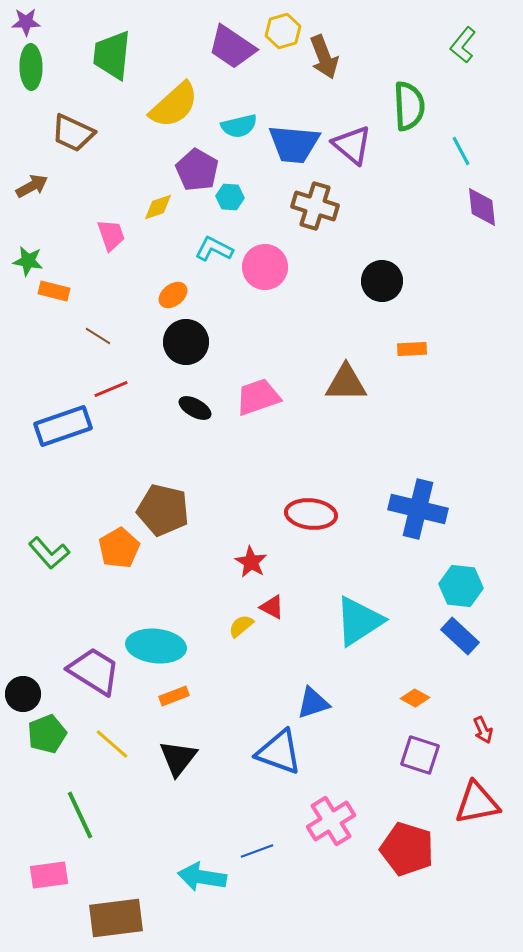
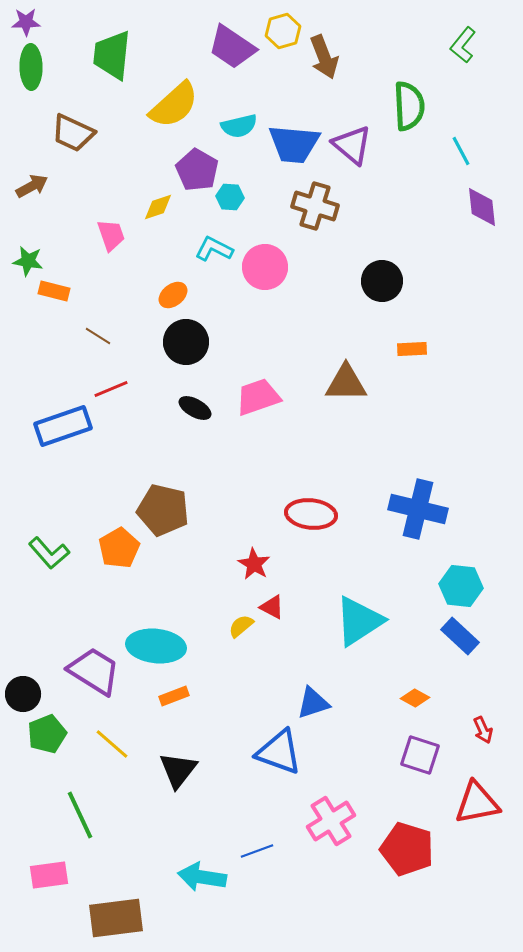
red star at (251, 562): moved 3 px right, 2 px down
black triangle at (178, 758): moved 12 px down
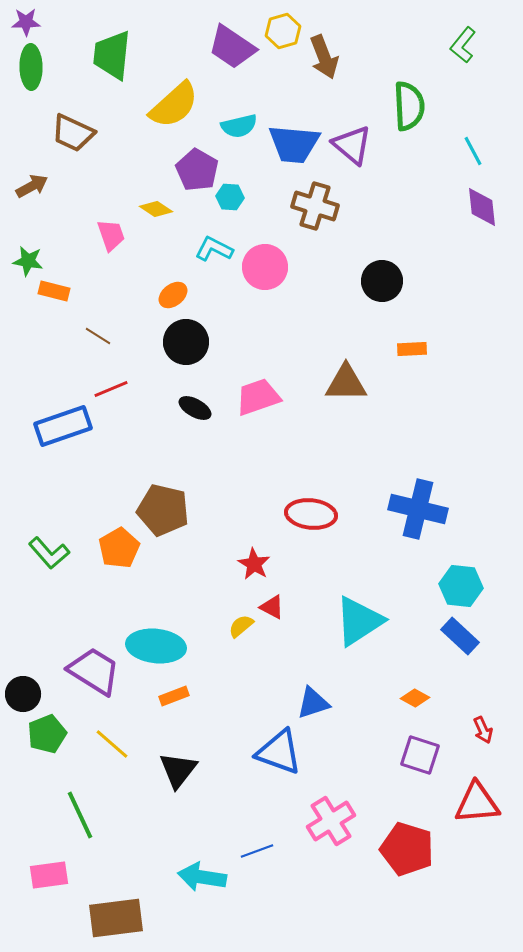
cyan line at (461, 151): moved 12 px right
yellow diamond at (158, 207): moved 2 px left, 2 px down; rotated 52 degrees clockwise
red triangle at (477, 803): rotated 6 degrees clockwise
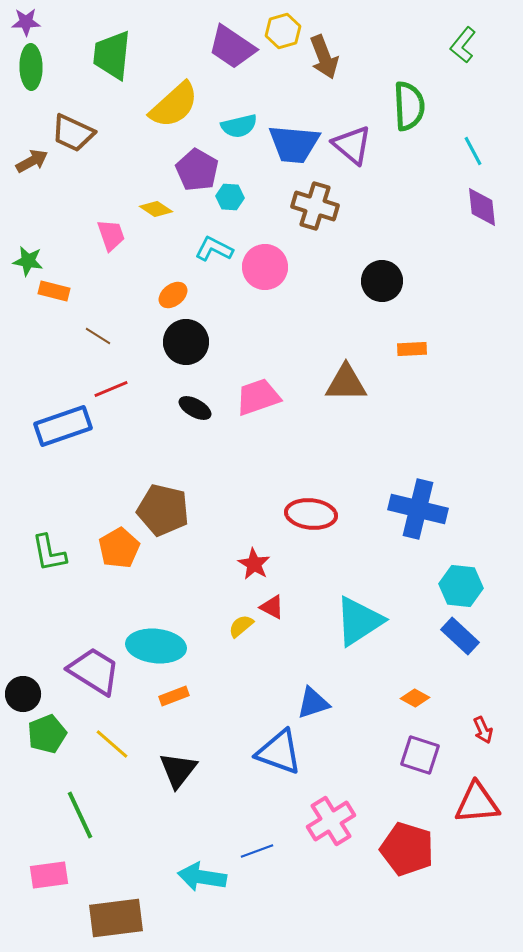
brown arrow at (32, 186): moved 25 px up
green L-shape at (49, 553): rotated 30 degrees clockwise
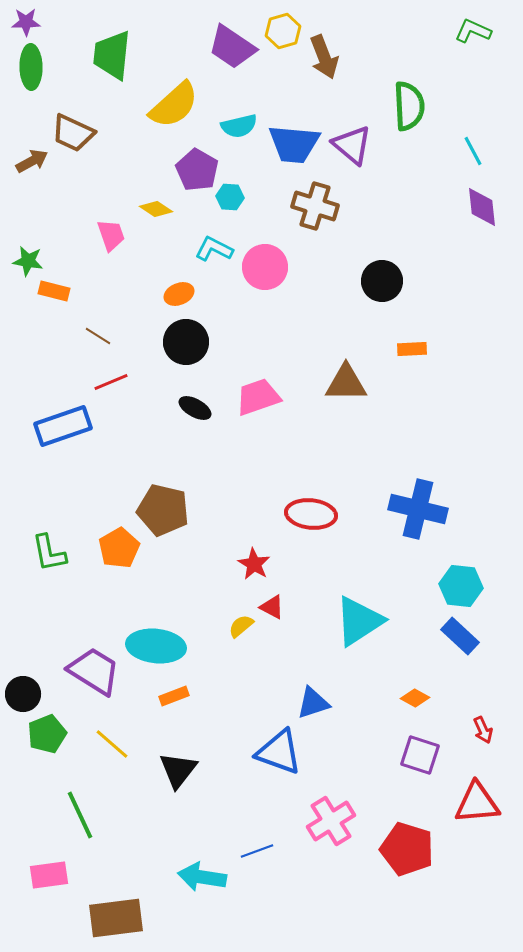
green L-shape at (463, 45): moved 10 px right, 14 px up; rotated 75 degrees clockwise
orange ellipse at (173, 295): moved 6 px right, 1 px up; rotated 16 degrees clockwise
red line at (111, 389): moved 7 px up
